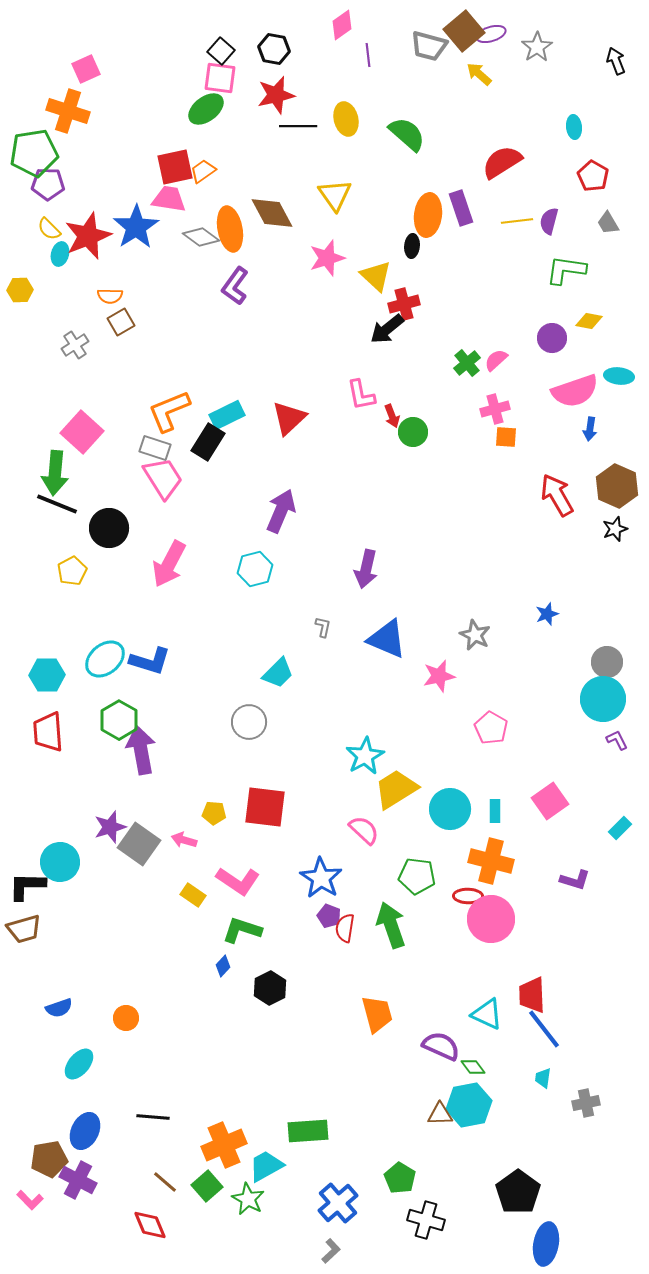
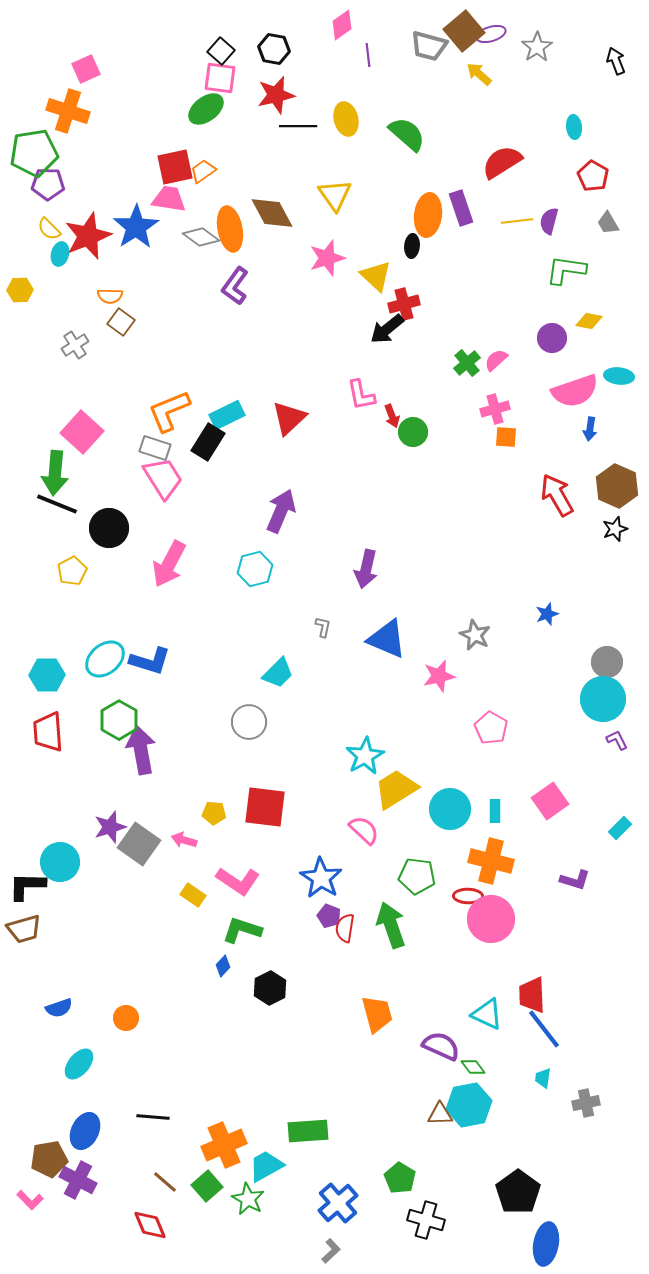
brown square at (121, 322): rotated 24 degrees counterclockwise
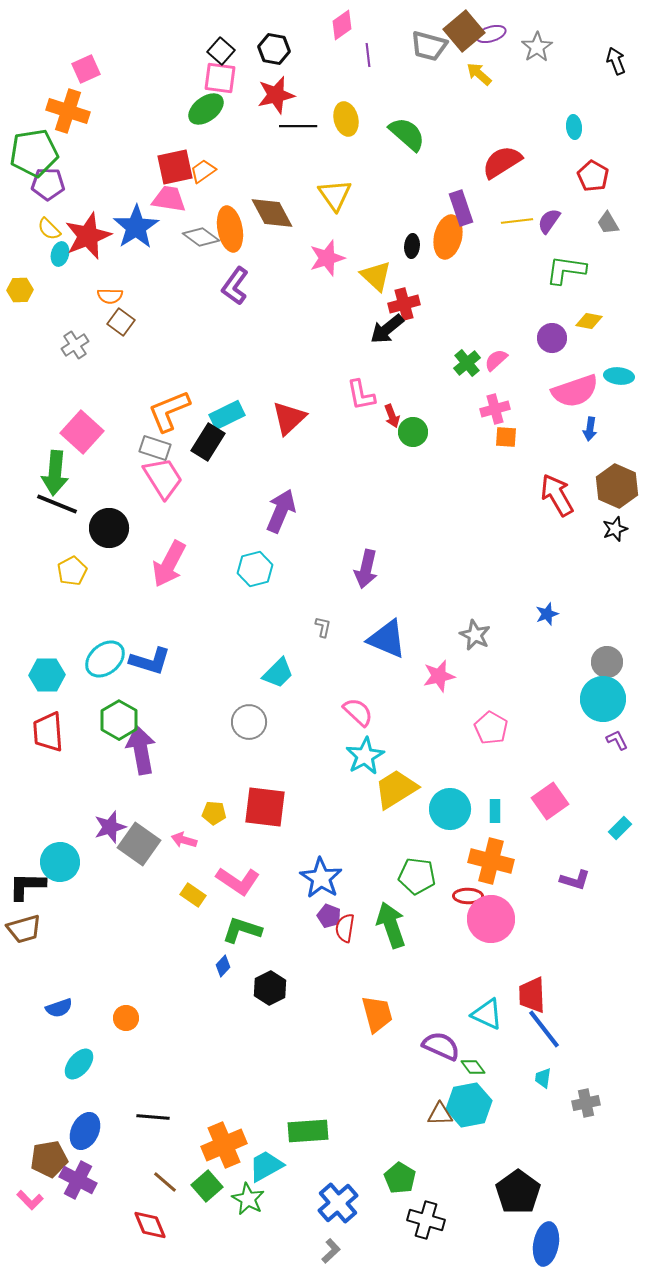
orange ellipse at (428, 215): moved 20 px right, 22 px down; rotated 6 degrees clockwise
purple semicircle at (549, 221): rotated 20 degrees clockwise
pink semicircle at (364, 830): moved 6 px left, 118 px up
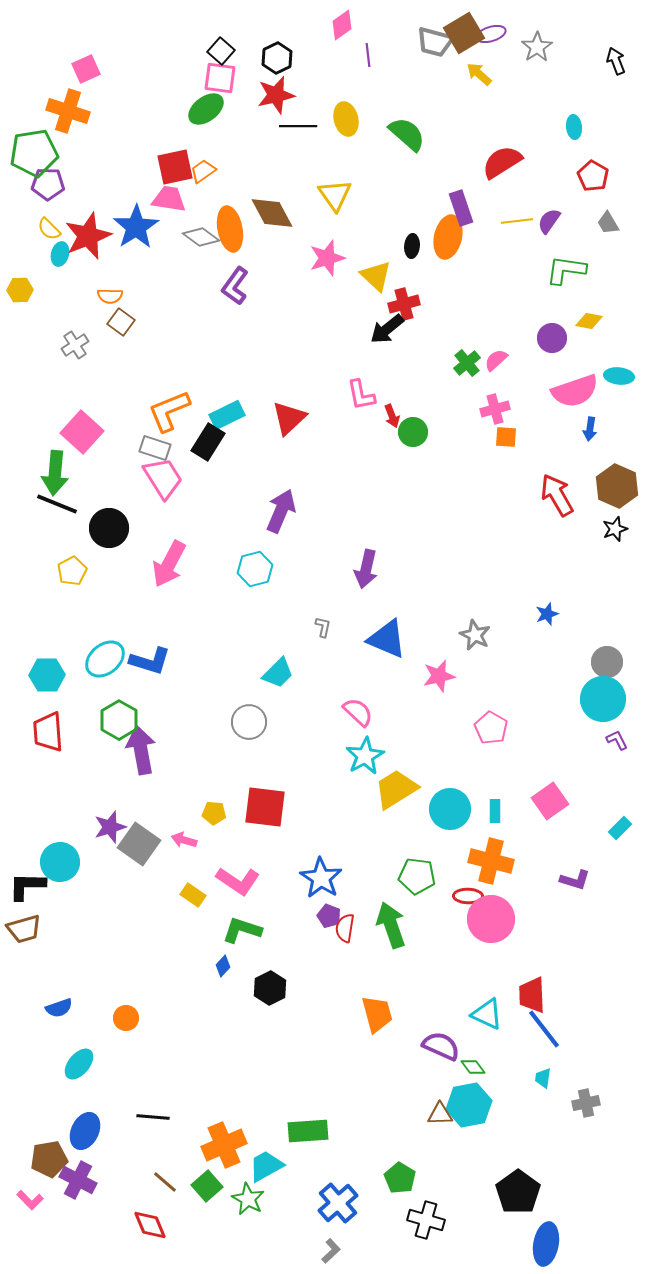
brown square at (464, 31): moved 2 px down; rotated 9 degrees clockwise
gray trapezoid at (429, 46): moved 6 px right, 4 px up
black hexagon at (274, 49): moved 3 px right, 9 px down; rotated 24 degrees clockwise
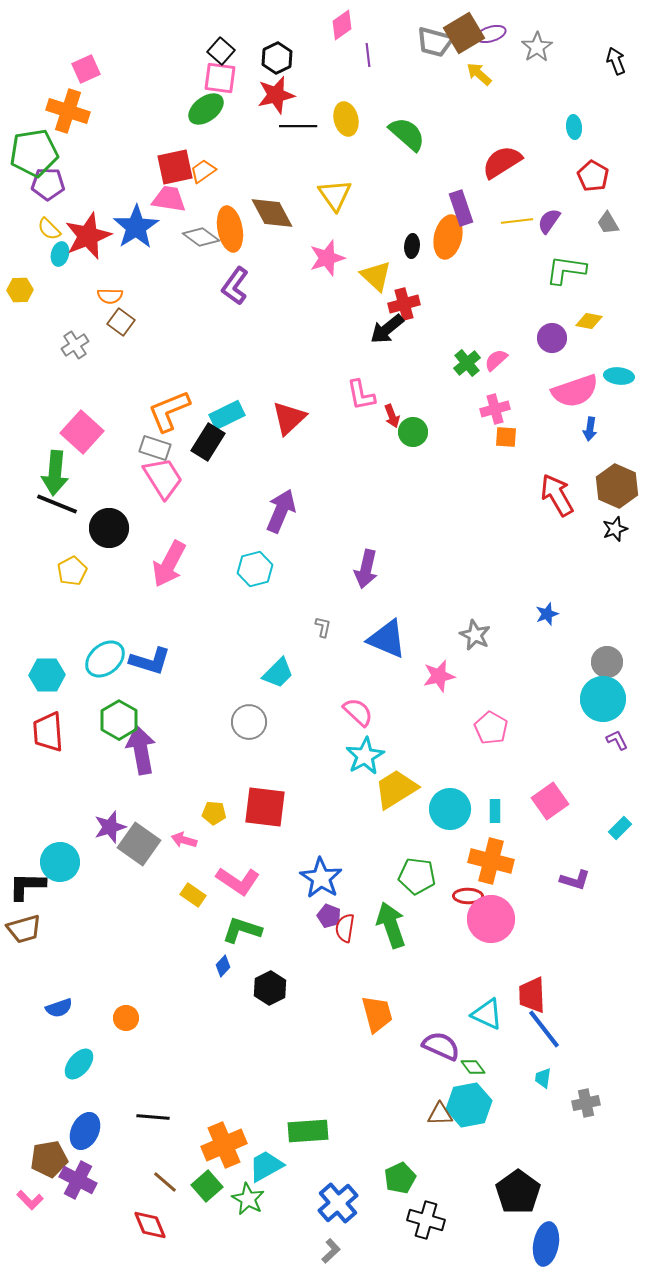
green pentagon at (400, 1178): rotated 16 degrees clockwise
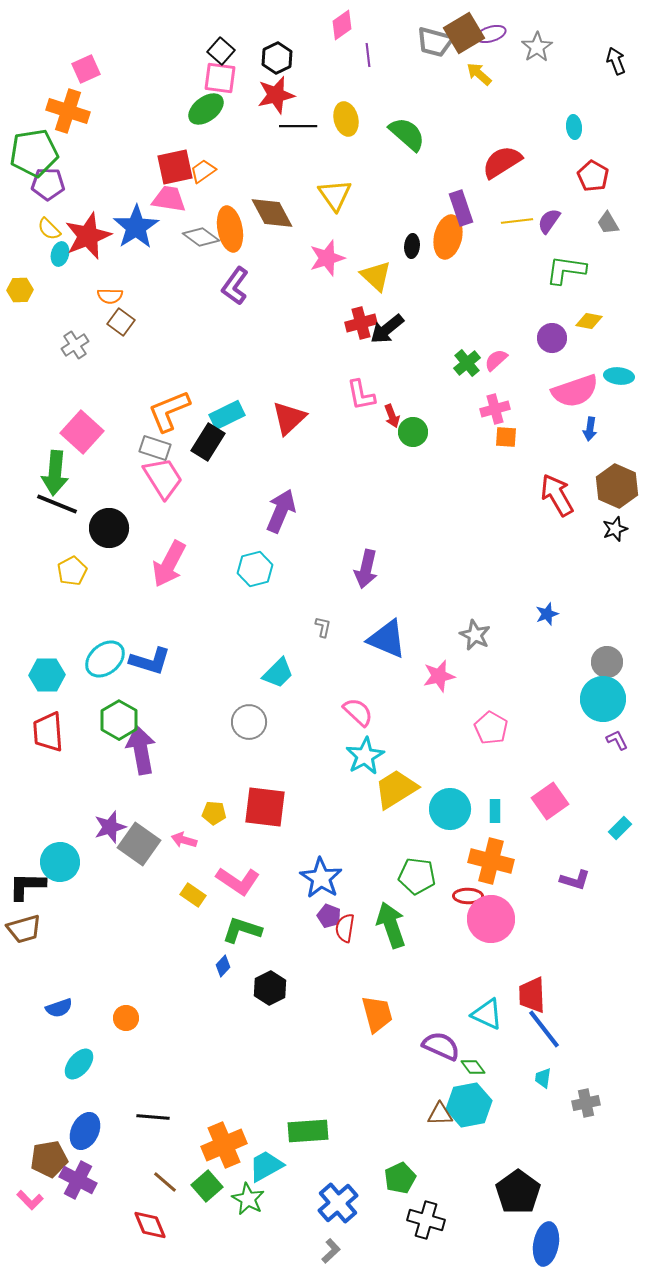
red cross at (404, 304): moved 43 px left, 19 px down
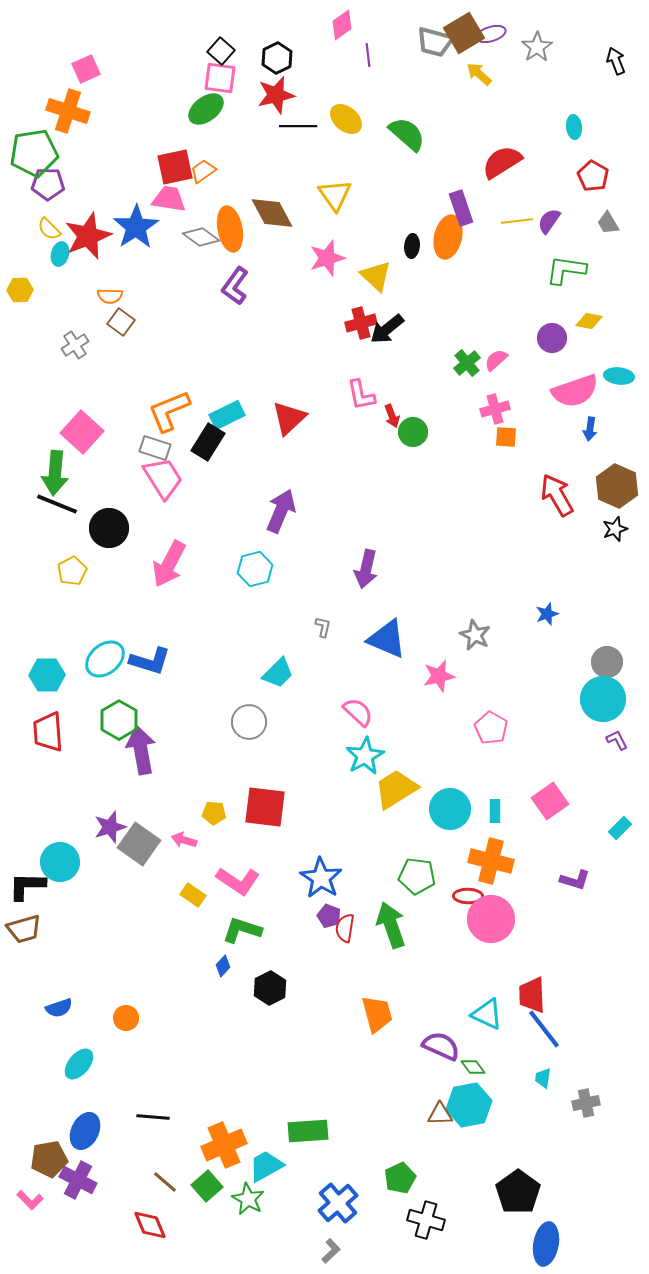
yellow ellipse at (346, 119): rotated 36 degrees counterclockwise
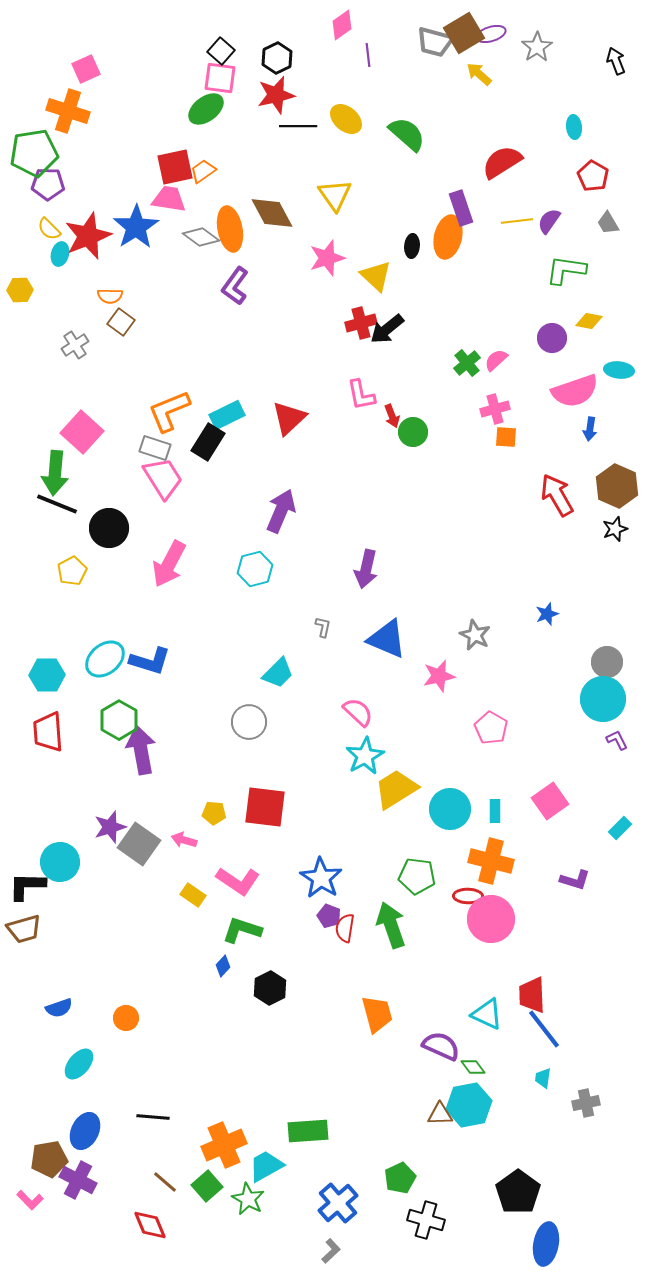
cyan ellipse at (619, 376): moved 6 px up
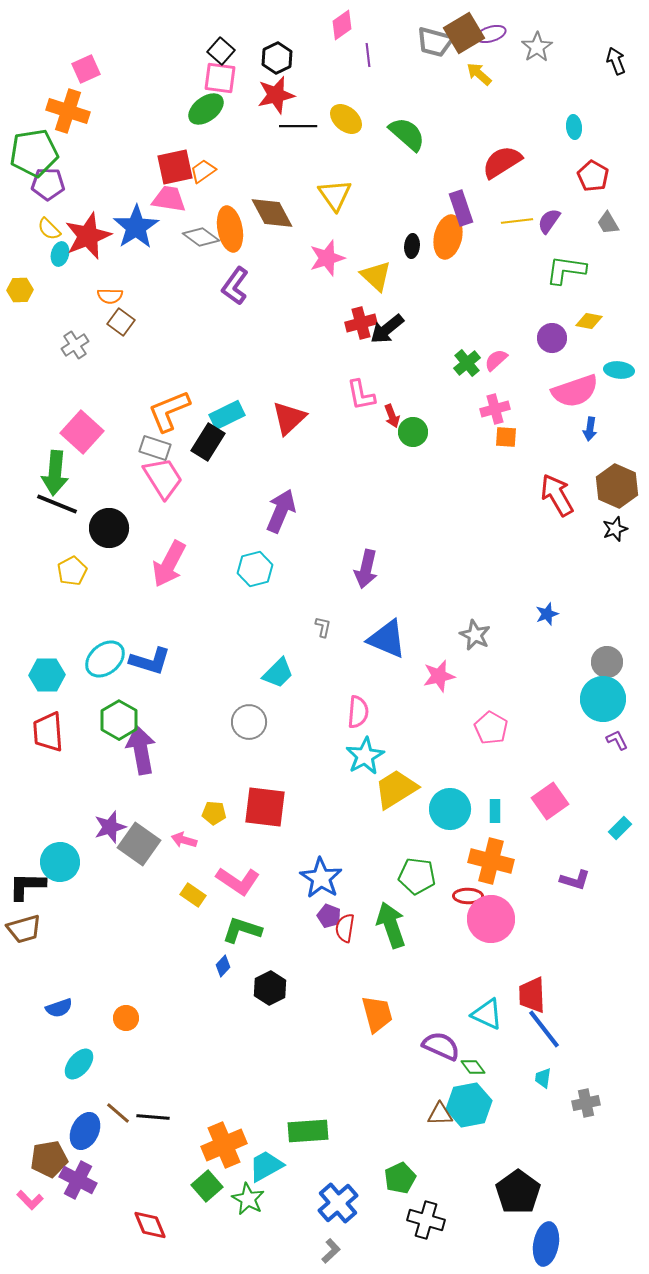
pink semicircle at (358, 712): rotated 52 degrees clockwise
brown line at (165, 1182): moved 47 px left, 69 px up
